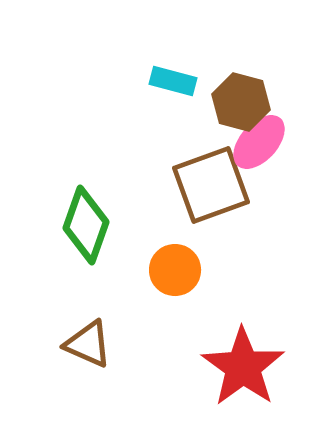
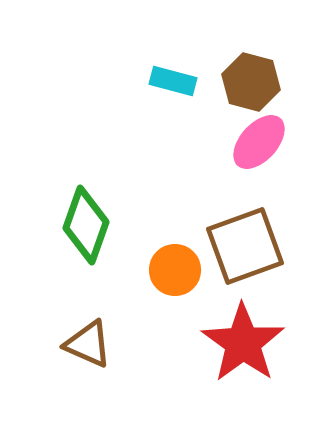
brown hexagon: moved 10 px right, 20 px up
brown square: moved 34 px right, 61 px down
red star: moved 24 px up
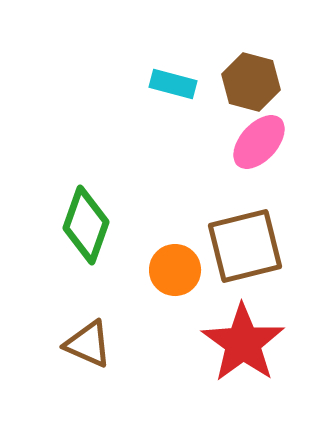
cyan rectangle: moved 3 px down
brown square: rotated 6 degrees clockwise
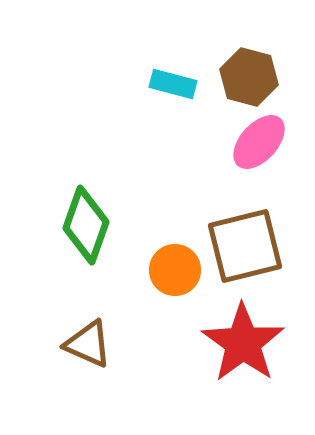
brown hexagon: moved 2 px left, 5 px up
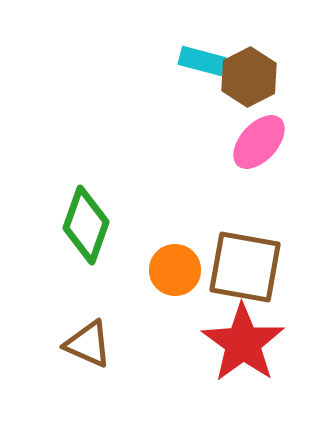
brown hexagon: rotated 18 degrees clockwise
cyan rectangle: moved 29 px right, 23 px up
brown square: moved 21 px down; rotated 24 degrees clockwise
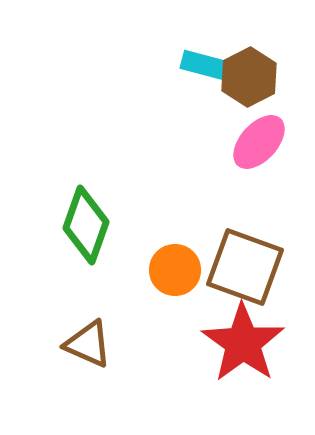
cyan rectangle: moved 2 px right, 4 px down
brown square: rotated 10 degrees clockwise
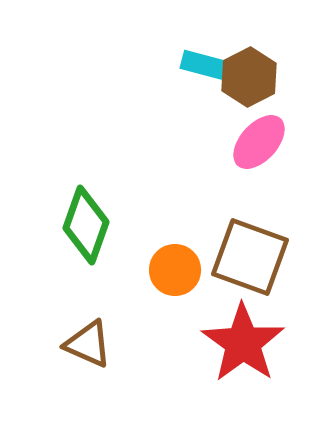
brown square: moved 5 px right, 10 px up
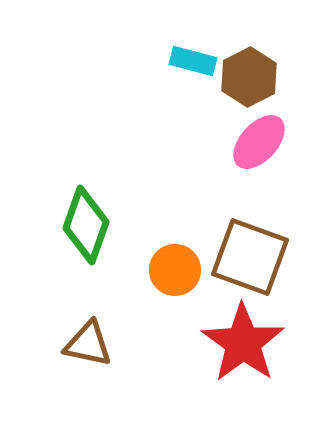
cyan rectangle: moved 11 px left, 4 px up
brown triangle: rotated 12 degrees counterclockwise
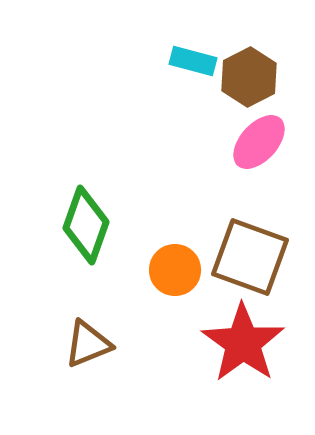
brown triangle: rotated 34 degrees counterclockwise
